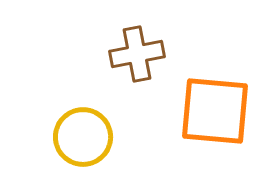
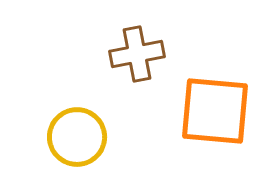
yellow circle: moved 6 px left
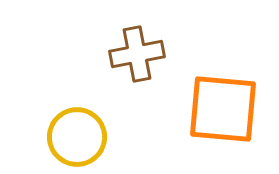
orange square: moved 8 px right, 2 px up
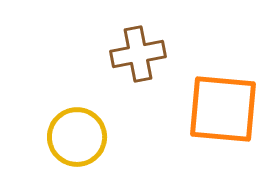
brown cross: moved 1 px right
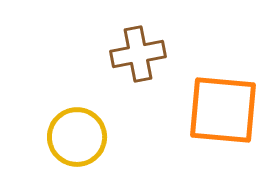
orange square: moved 1 px down
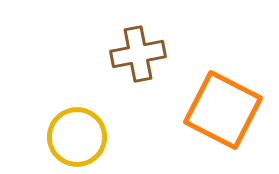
orange square: rotated 22 degrees clockwise
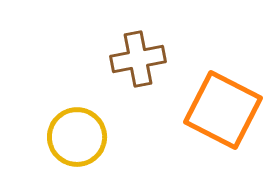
brown cross: moved 5 px down
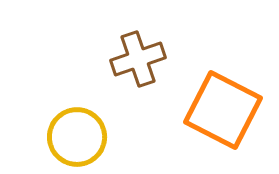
brown cross: rotated 8 degrees counterclockwise
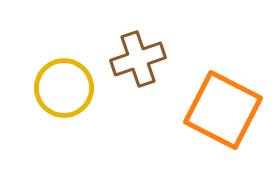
yellow circle: moved 13 px left, 49 px up
